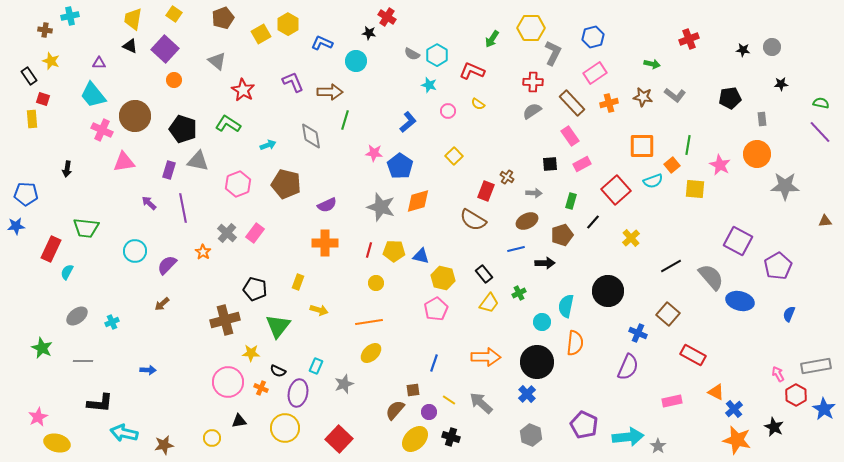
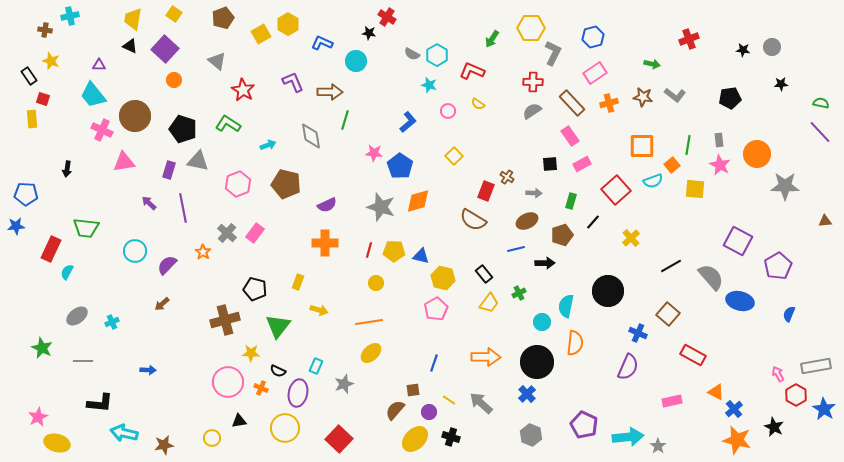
purple triangle at (99, 63): moved 2 px down
gray rectangle at (762, 119): moved 43 px left, 21 px down
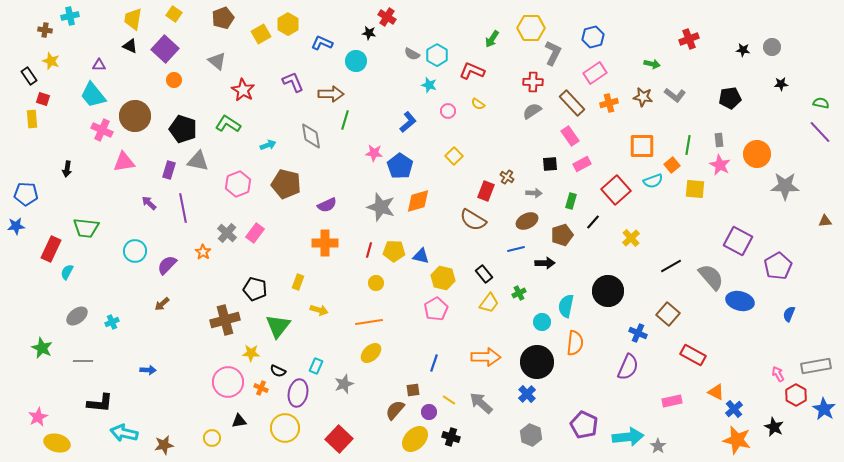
brown arrow at (330, 92): moved 1 px right, 2 px down
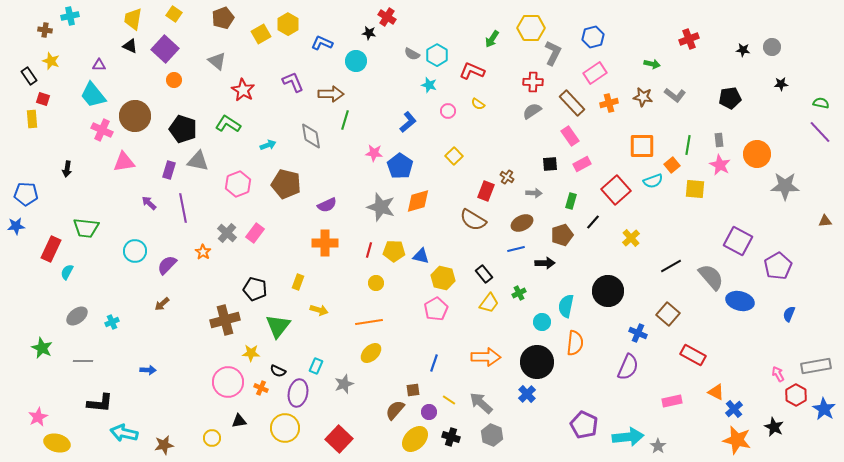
brown ellipse at (527, 221): moved 5 px left, 2 px down
gray hexagon at (531, 435): moved 39 px left
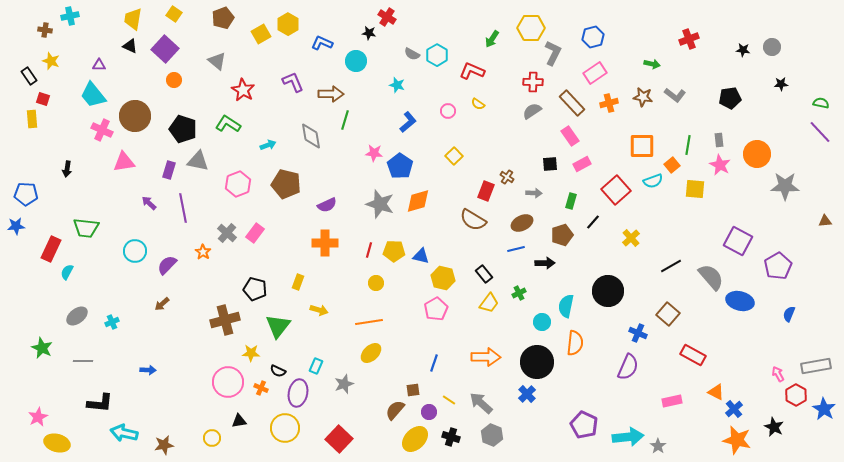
cyan star at (429, 85): moved 32 px left
gray star at (381, 207): moved 1 px left, 3 px up
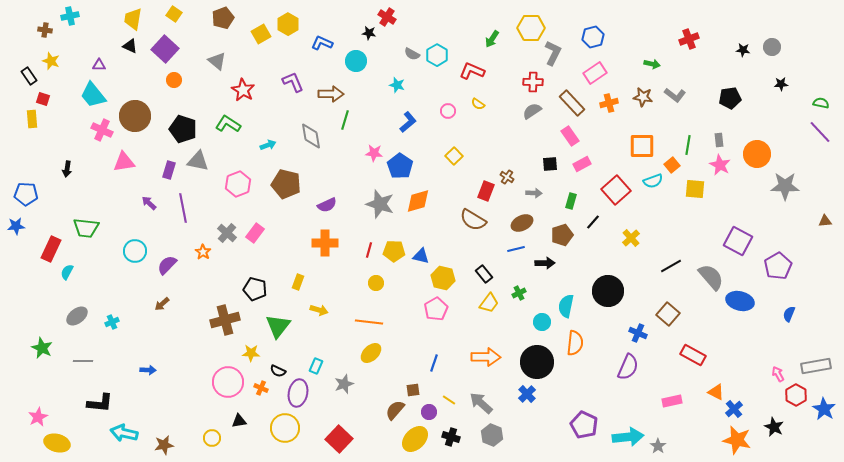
orange line at (369, 322): rotated 16 degrees clockwise
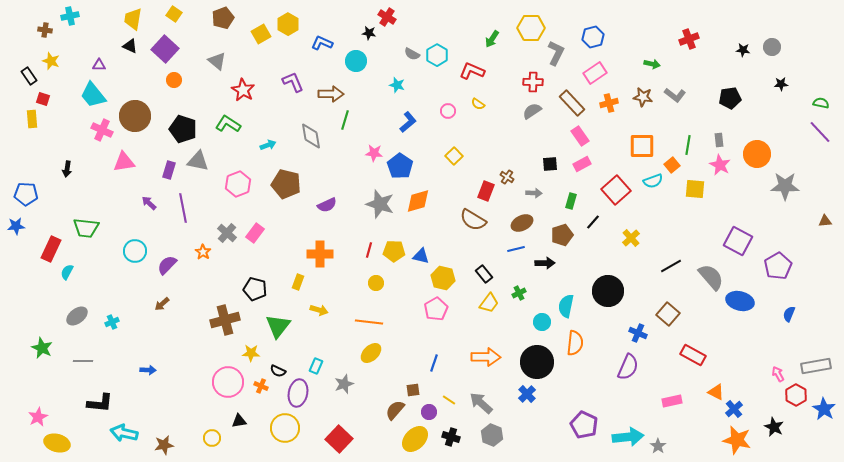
gray L-shape at (553, 53): moved 3 px right
pink rectangle at (570, 136): moved 10 px right
orange cross at (325, 243): moved 5 px left, 11 px down
orange cross at (261, 388): moved 2 px up
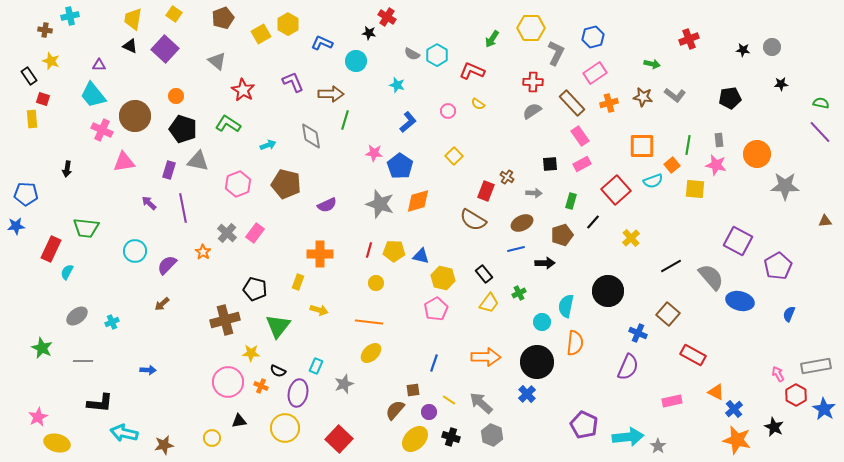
orange circle at (174, 80): moved 2 px right, 16 px down
pink star at (720, 165): moved 4 px left; rotated 15 degrees counterclockwise
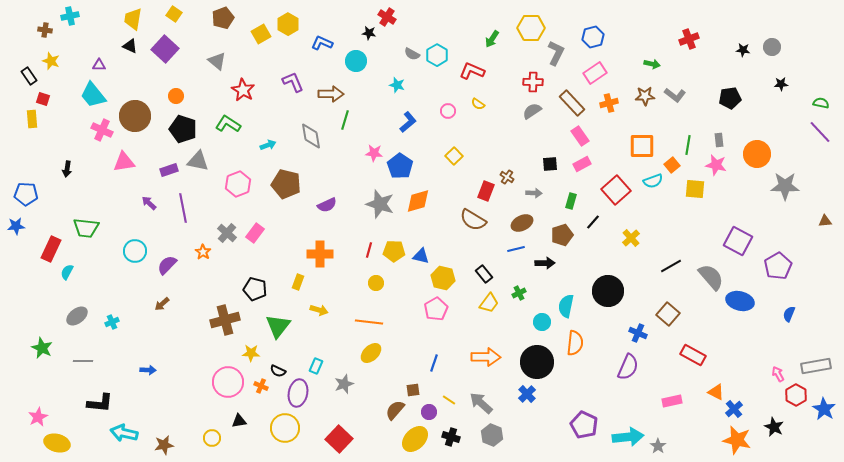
brown star at (643, 97): moved 2 px right, 1 px up; rotated 12 degrees counterclockwise
purple rectangle at (169, 170): rotated 54 degrees clockwise
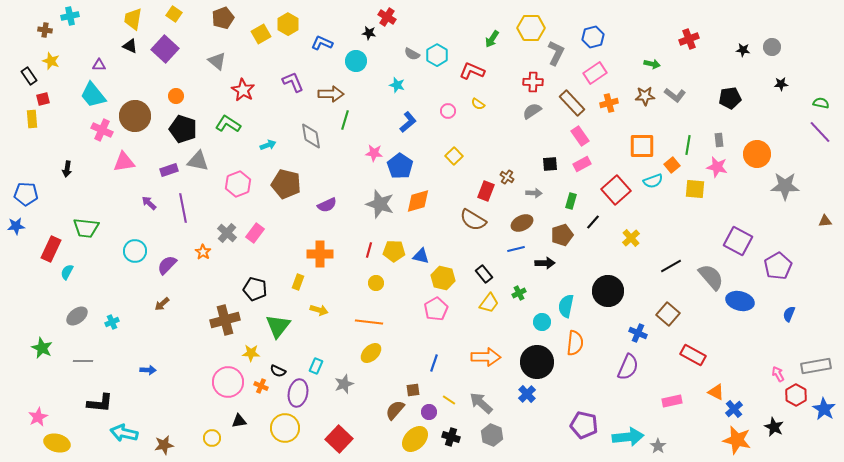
red square at (43, 99): rotated 32 degrees counterclockwise
pink star at (716, 165): moved 1 px right, 2 px down
purple pentagon at (584, 425): rotated 12 degrees counterclockwise
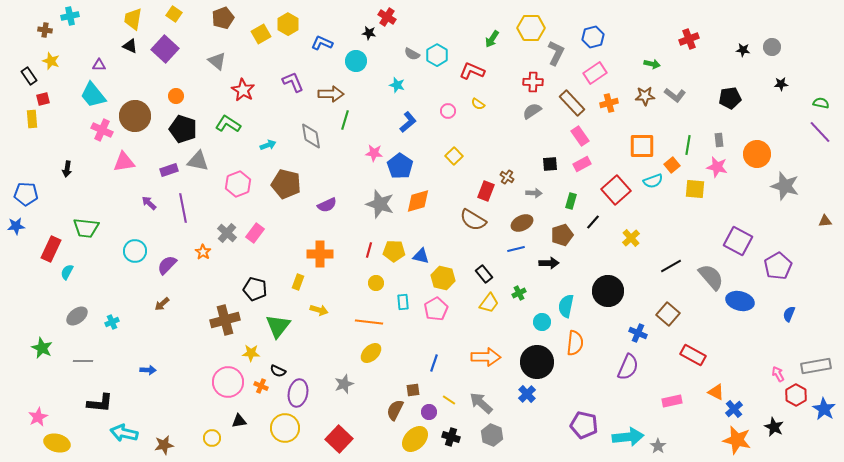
gray star at (785, 186): rotated 16 degrees clockwise
black arrow at (545, 263): moved 4 px right
cyan rectangle at (316, 366): moved 87 px right, 64 px up; rotated 28 degrees counterclockwise
brown semicircle at (395, 410): rotated 15 degrees counterclockwise
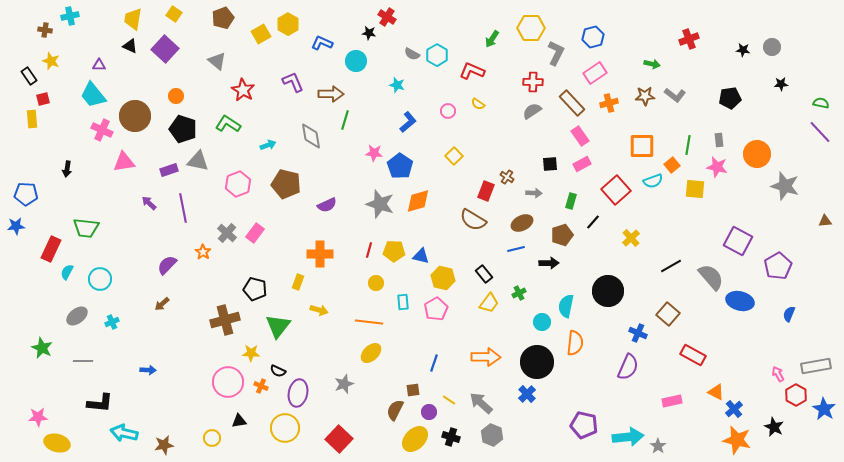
cyan circle at (135, 251): moved 35 px left, 28 px down
pink star at (38, 417): rotated 24 degrees clockwise
